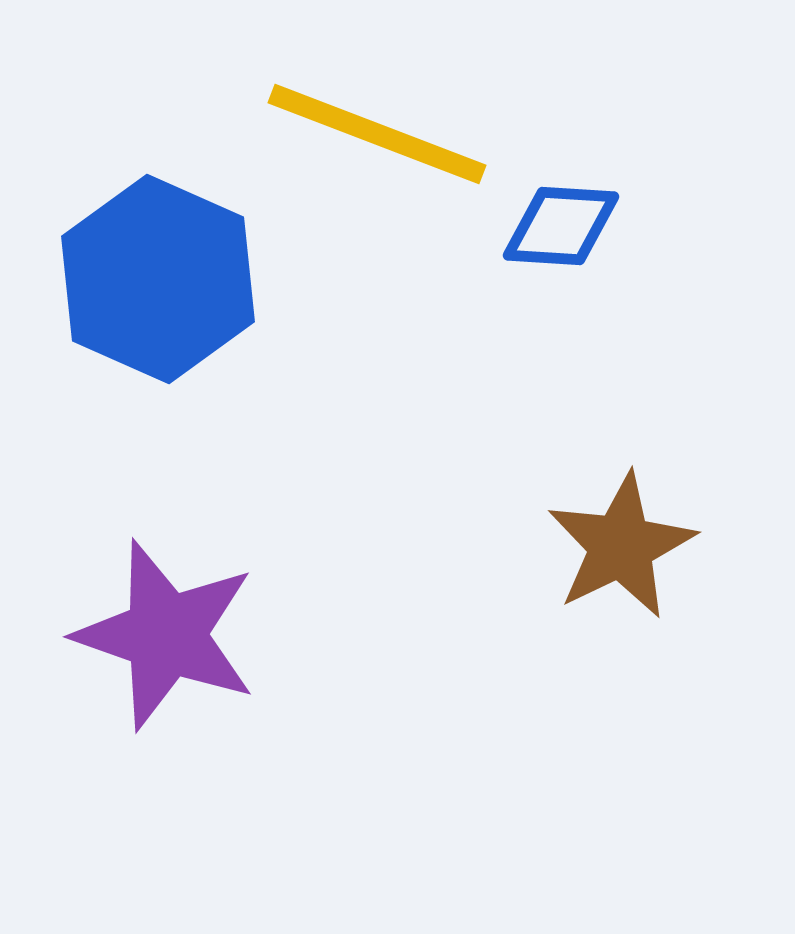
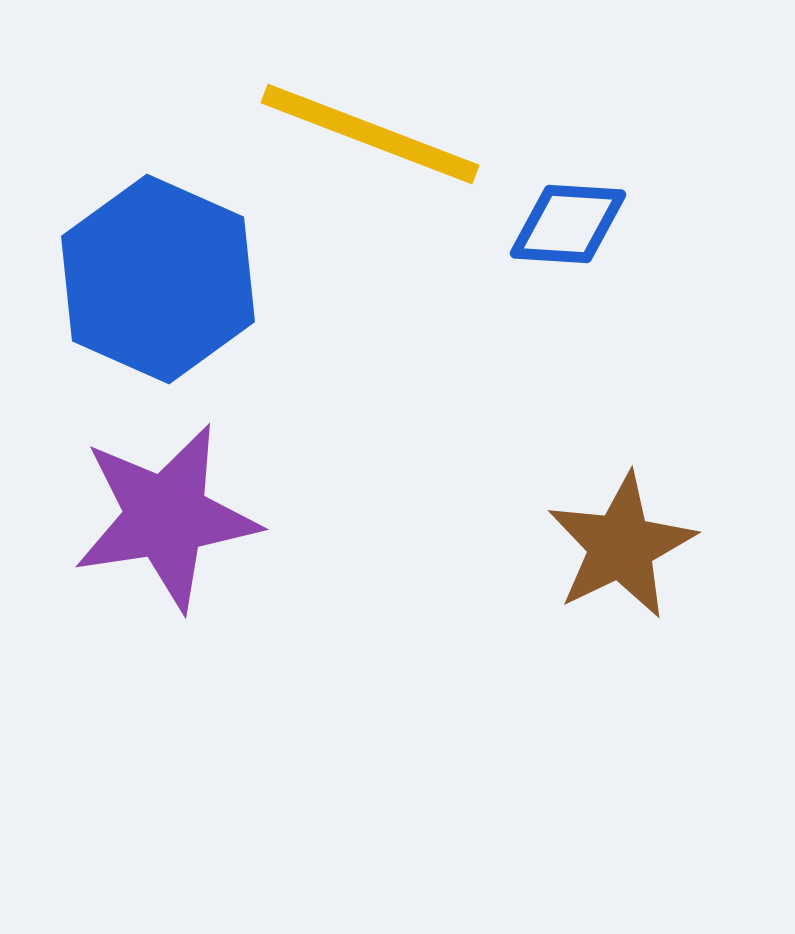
yellow line: moved 7 px left
blue diamond: moved 7 px right, 2 px up
purple star: moved 118 px up; rotated 28 degrees counterclockwise
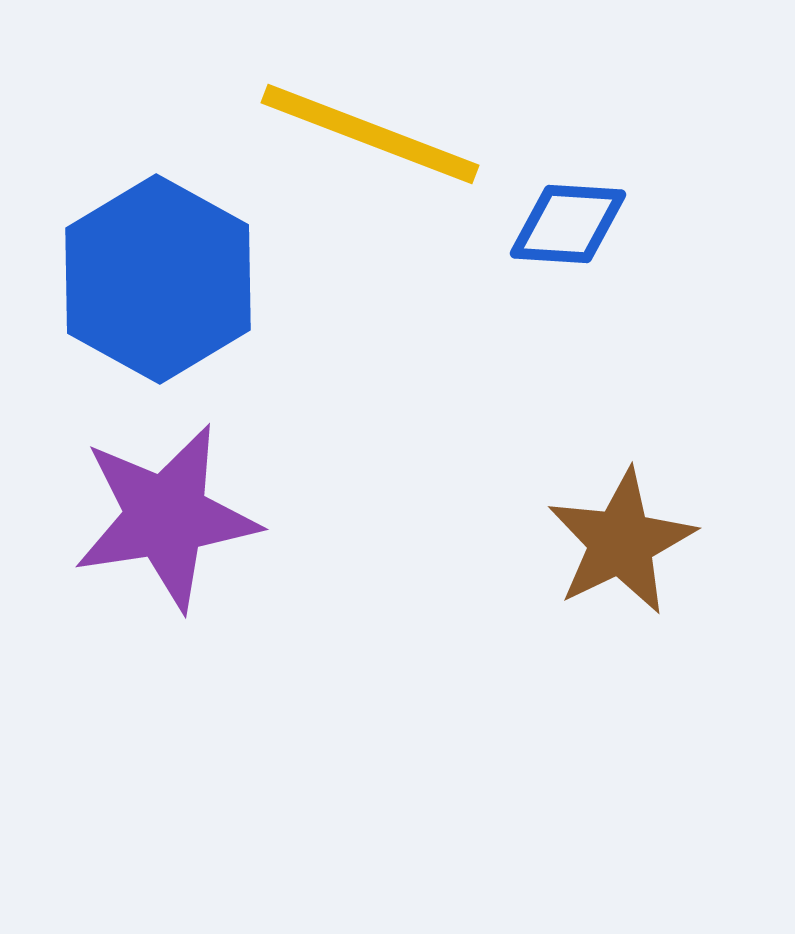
blue hexagon: rotated 5 degrees clockwise
brown star: moved 4 px up
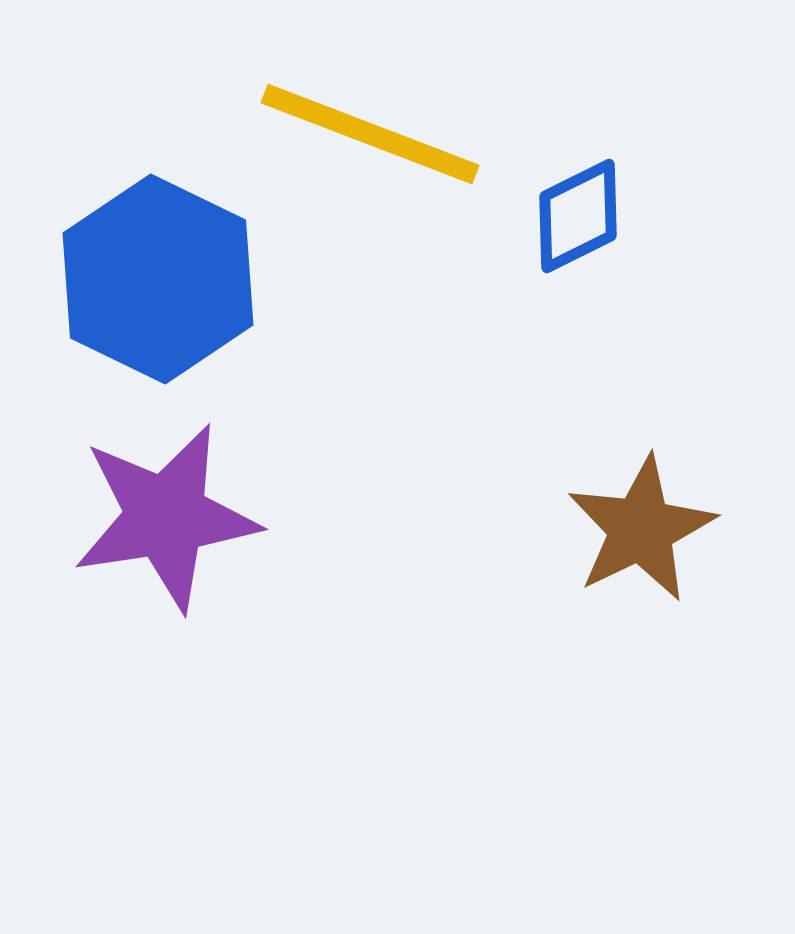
blue diamond: moved 10 px right, 8 px up; rotated 30 degrees counterclockwise
blue hexagon: rotated 3 degrees counterclockwise
brown star: moved 20 px right, 13 px up
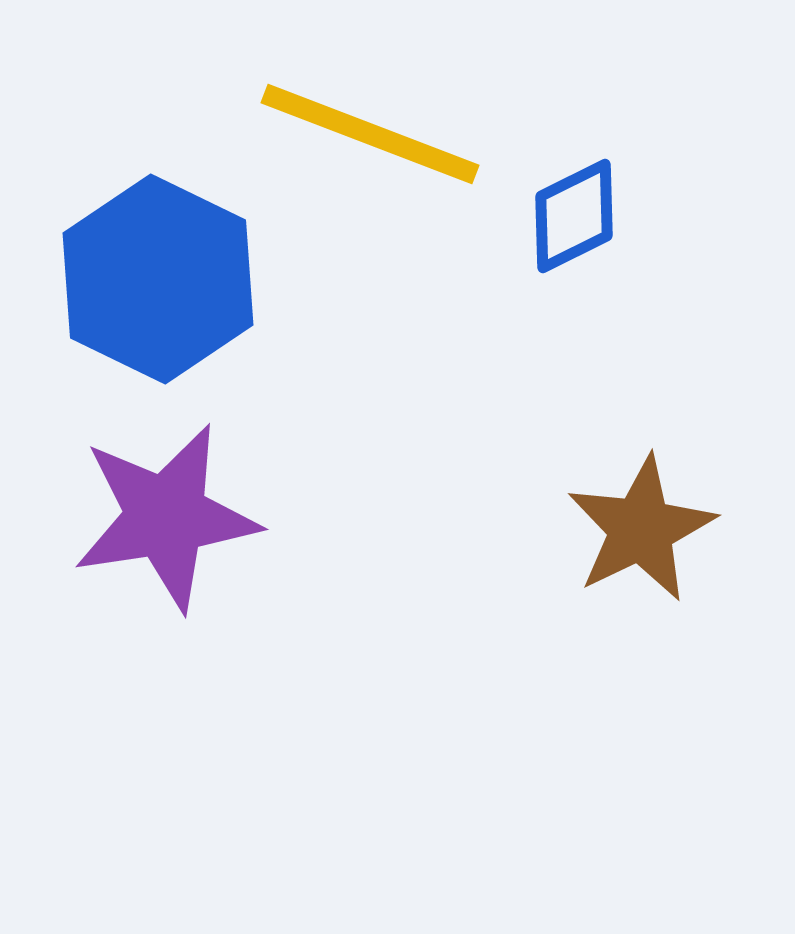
blue diamond: moved 4 px left
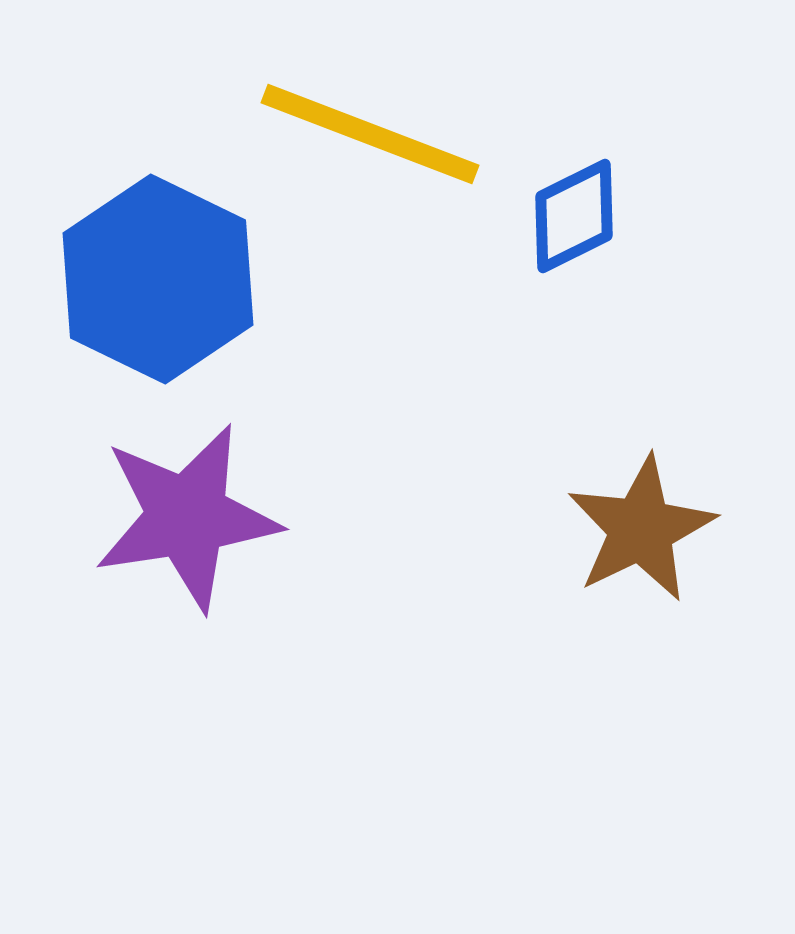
purple star: moved 21 px right
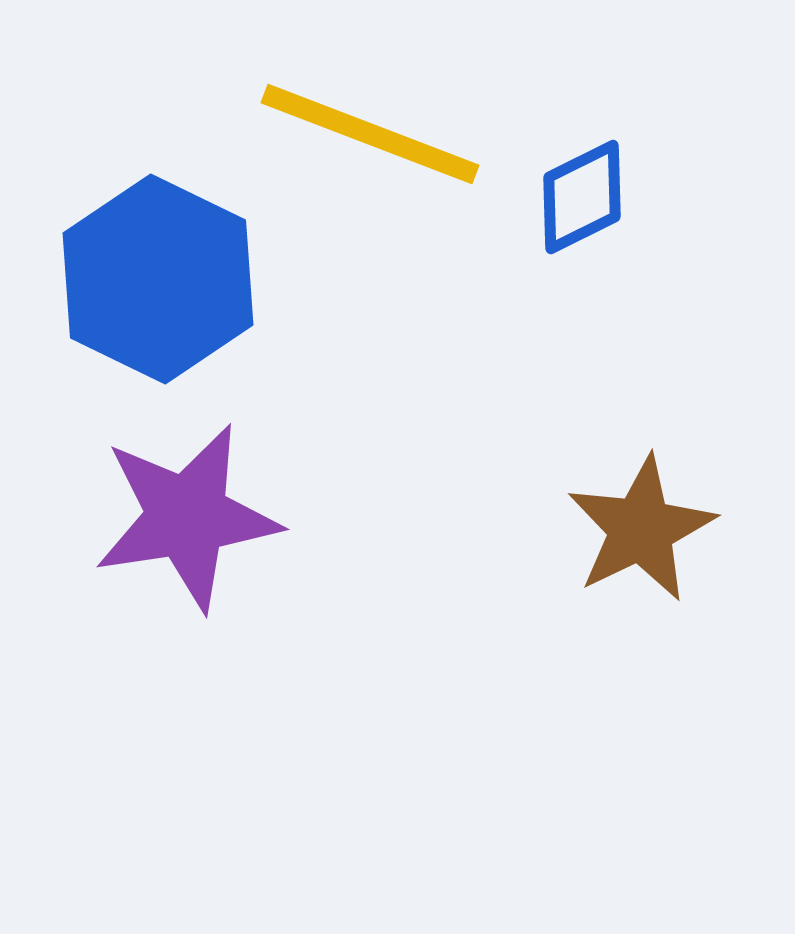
blue diamond: moved 8 px right, 19 px up
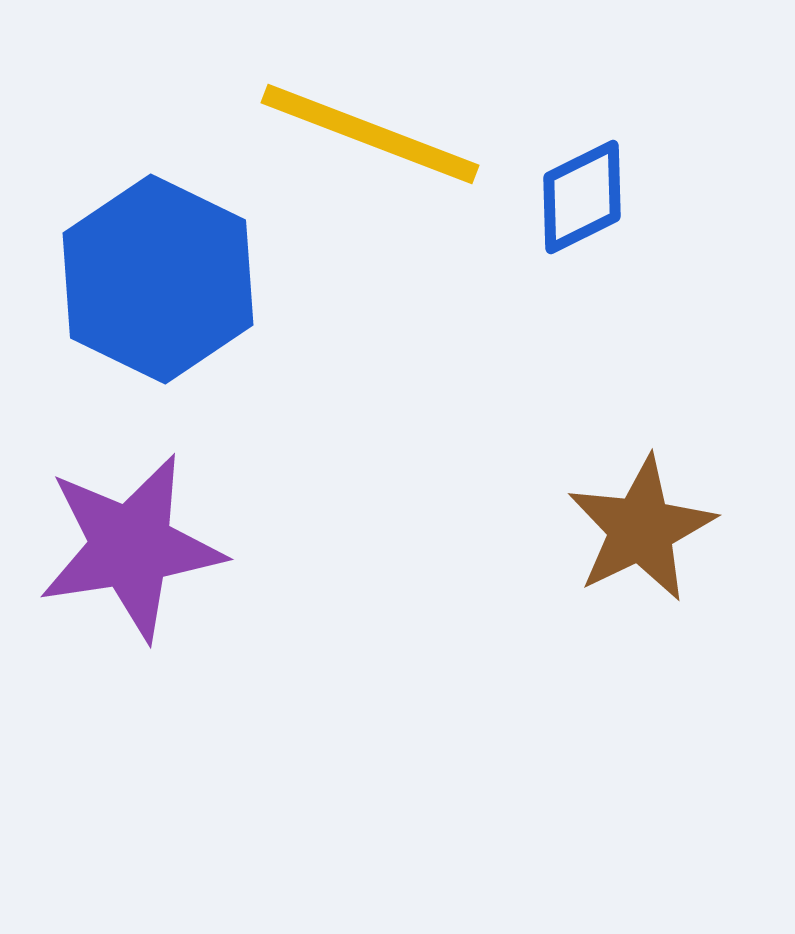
purple star: moved 56 px left, 30 px down
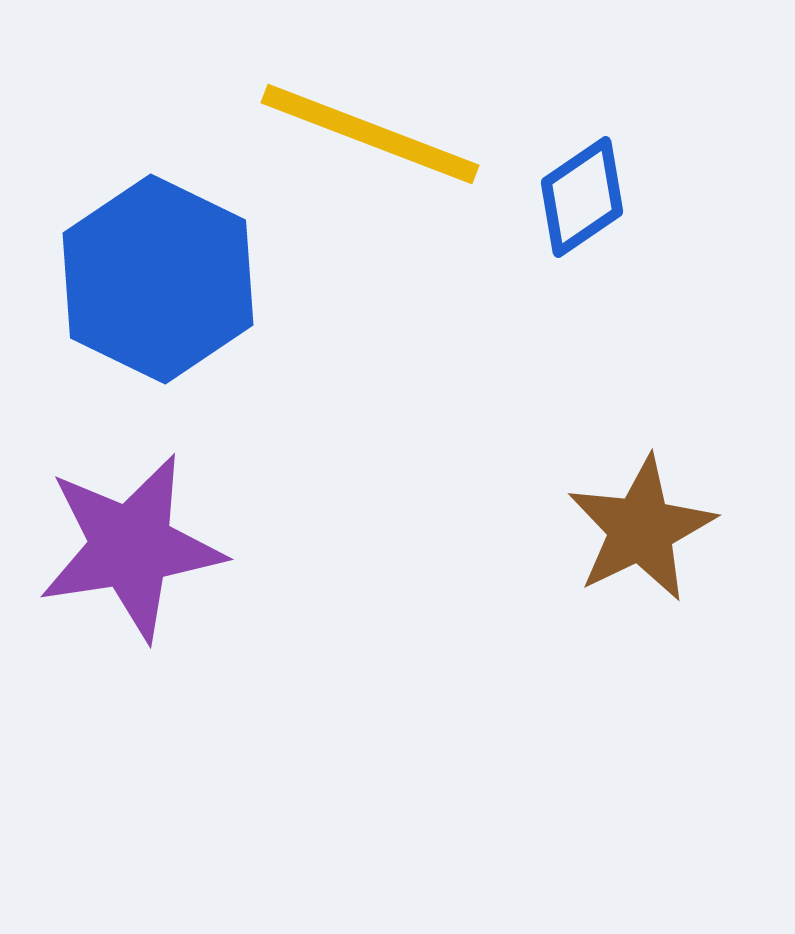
blue diamond: rotated 8 degrees counterclockwise
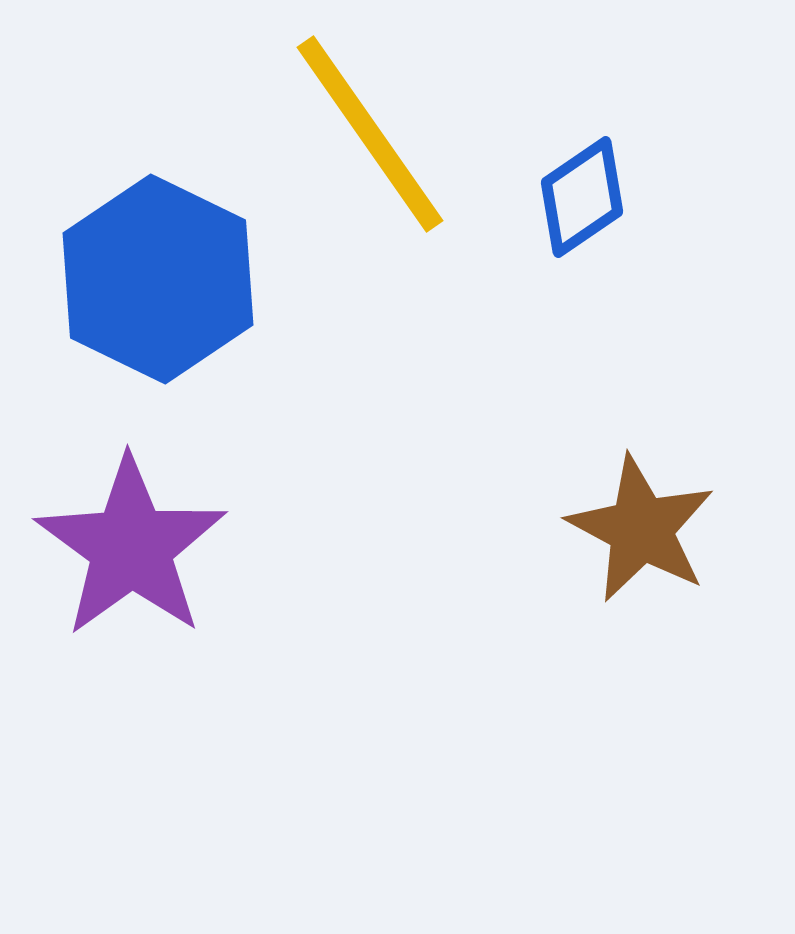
yellow line: rotated 34 degrees clockwise
brown star: rotated 18 degrees counterclockwise
purple star: rotated 27 degrees counterclockwise
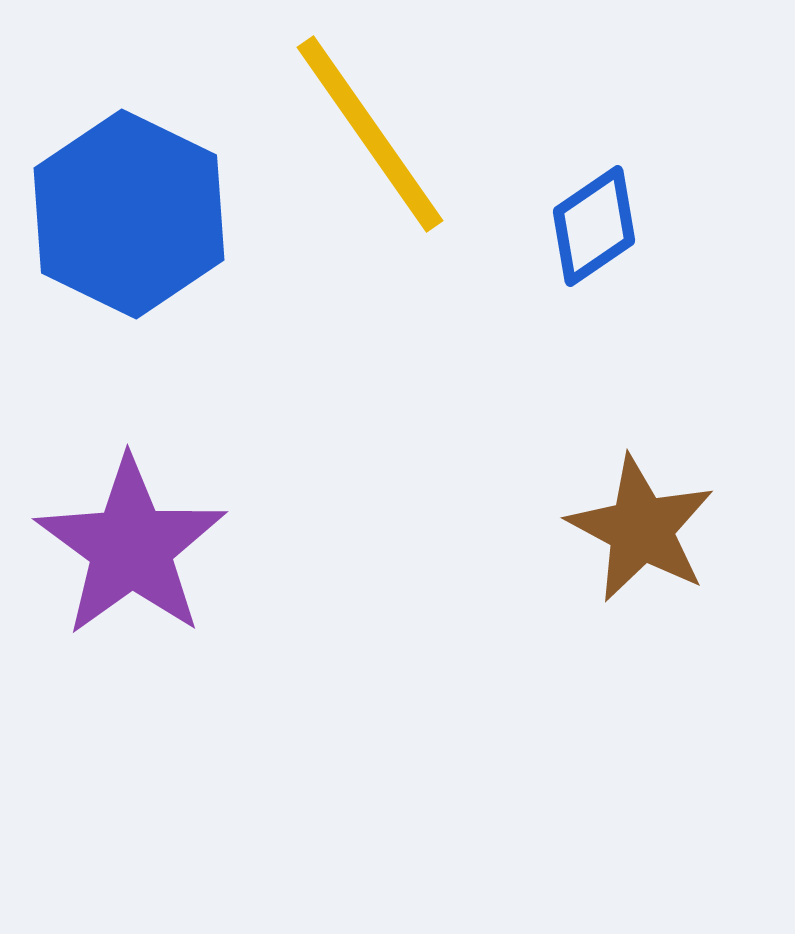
blue diamond: moved 12 px right, 29 px down
blue hexagon: moved 29 px left, 65 px up
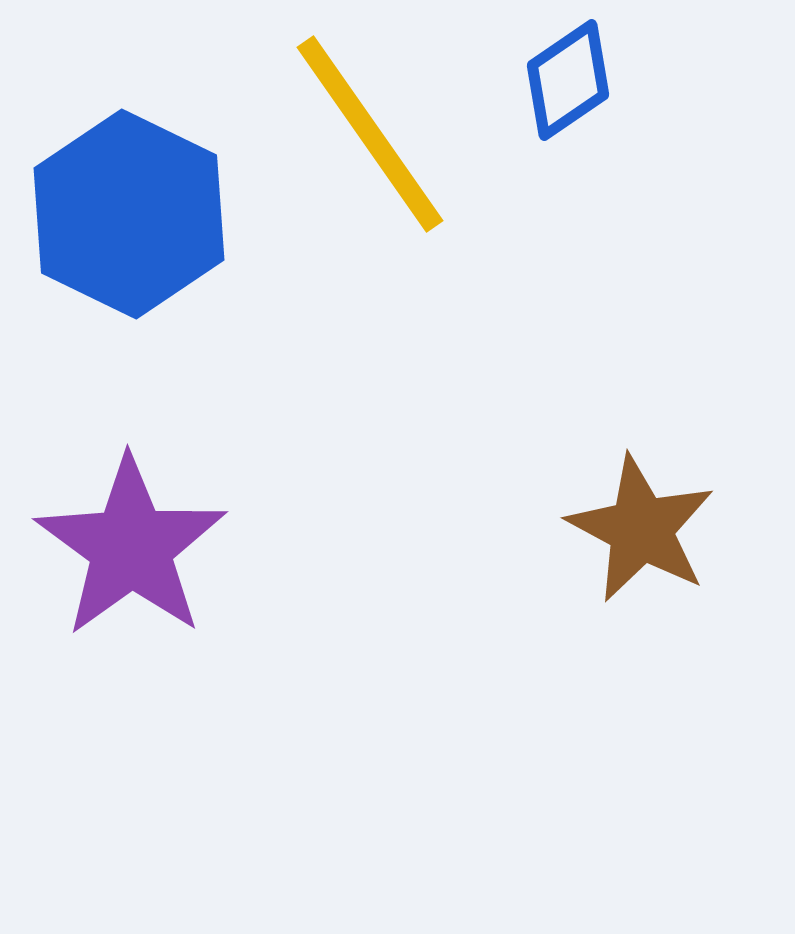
blue diamond: moved 26 px left, 146 px up
